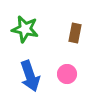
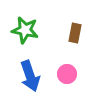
green star: moved 1 px down
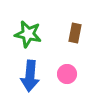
green star: moved 3 px right, 4 px down
blue arrow: rotated 24 degrees clockwise
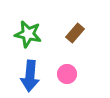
brown rectangle: rotated 30 degrees clockwise
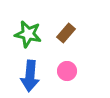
brown rectangle: moved 9 px left
pink circle: moved 3 px up
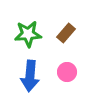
green star: rotated 16 degrees counterclockwise
pink circle: moved 1 px down
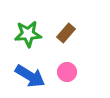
blue arrow: rotated 64 degrees counterclockwise
